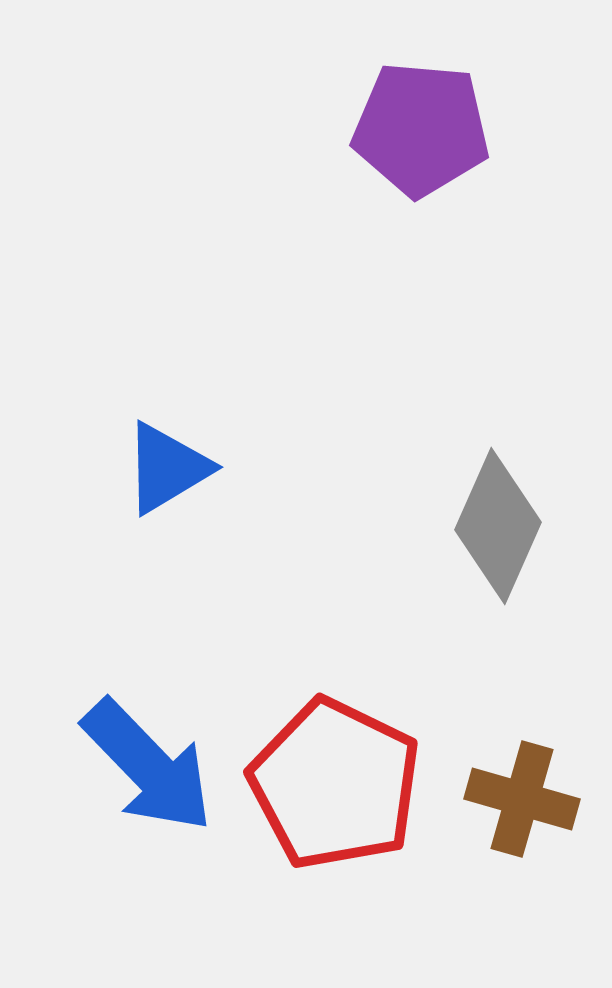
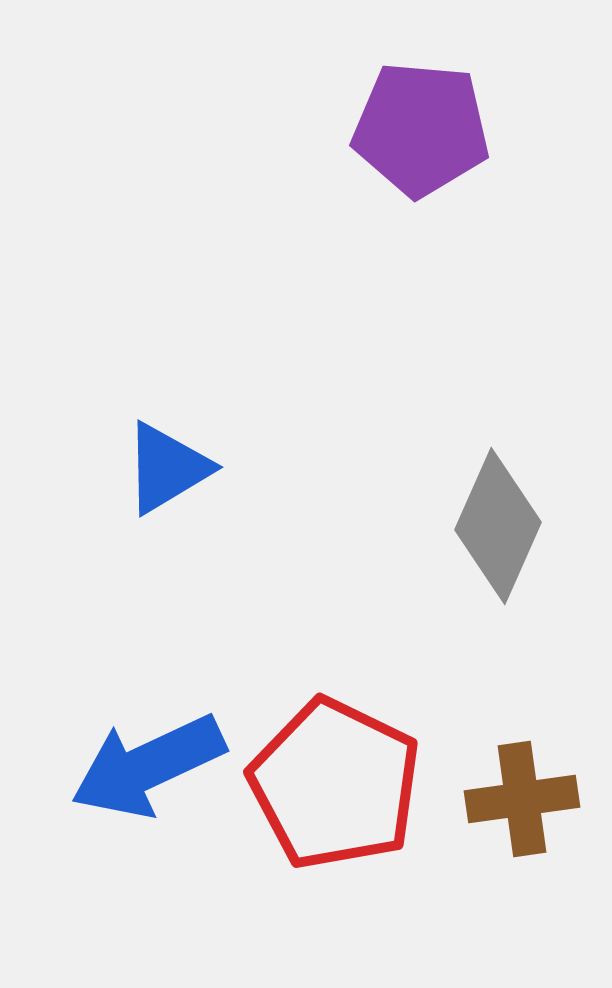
blue arrow: rotated 109 degrees clockwise
brown cross: rotated 24 degrees counterclockwise
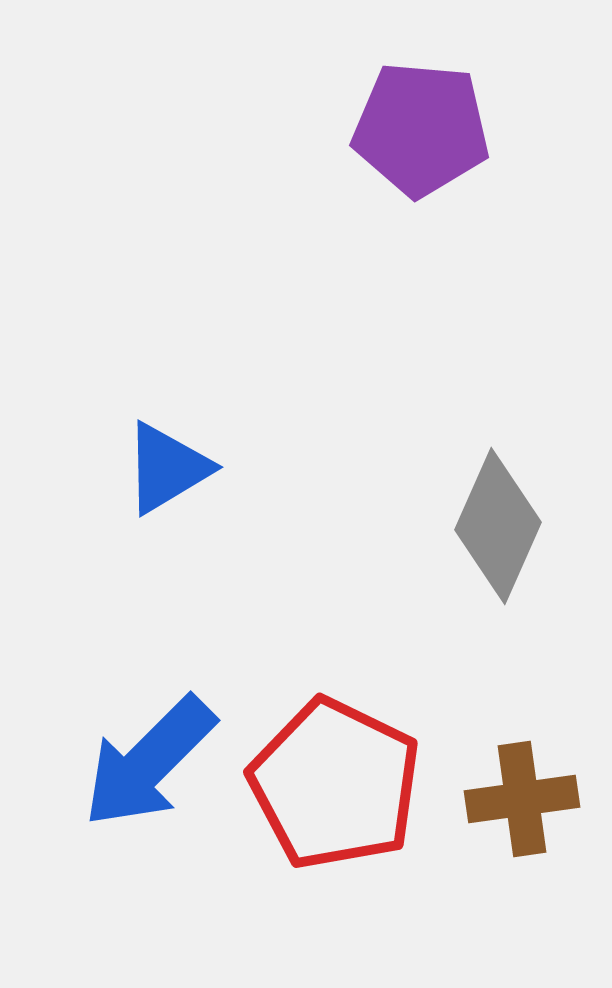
blue arrow: moved 1 px right, 4 px up; rotated 20 degrees counterclockwise
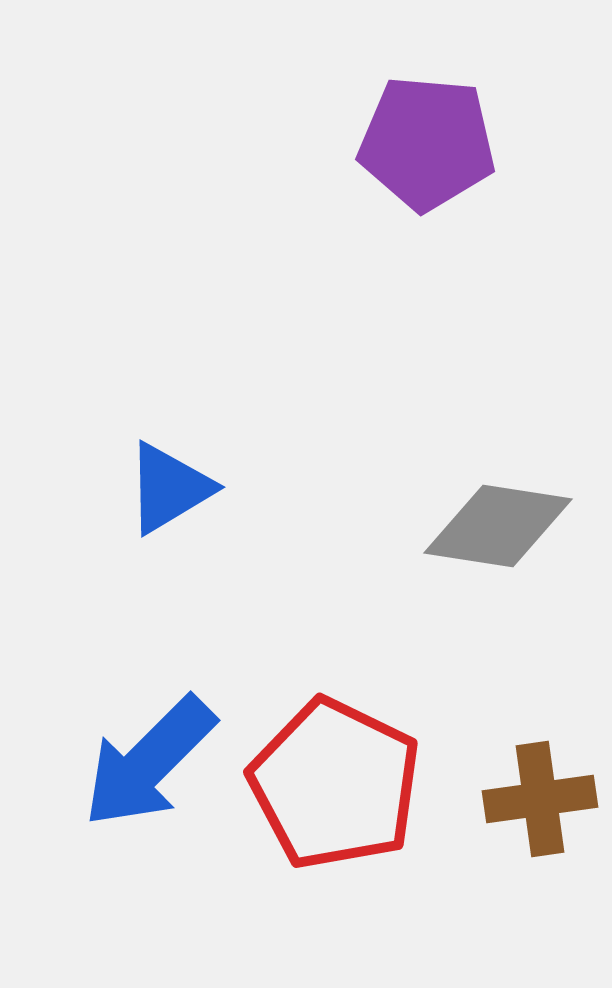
purple pentagon: moved 6 px right, 14 px down
blue triangle: moved 2 px right, 20 px down
gray diamond: rotated 75 degrees clockwise
brown cross: moved 18 px right
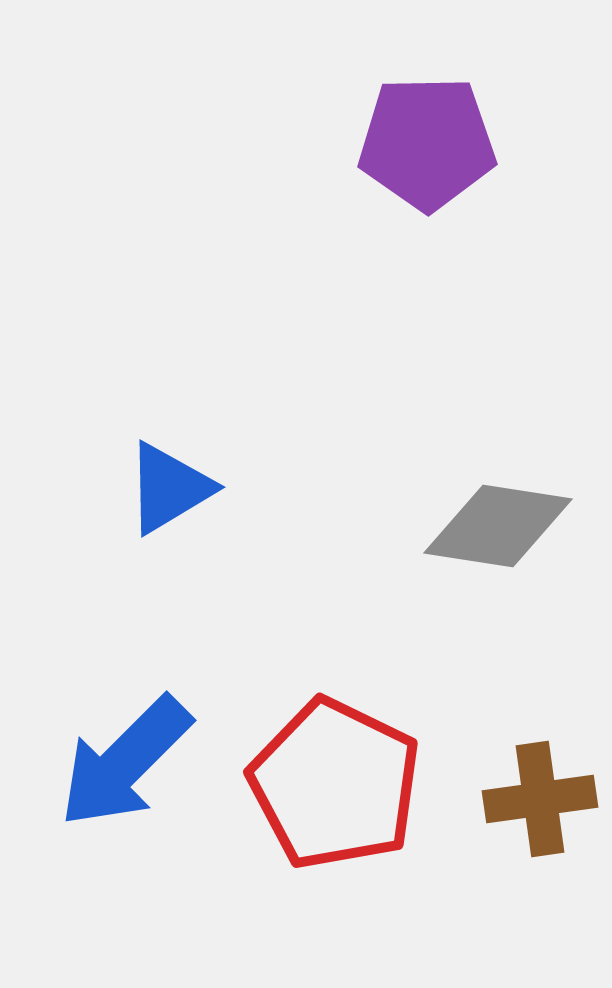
purple pentagon: rotated 6 degrees counterclockwise
blue arrow: moved 24 px left
